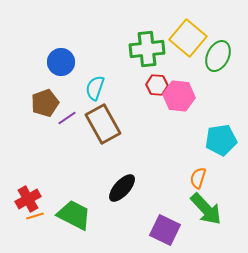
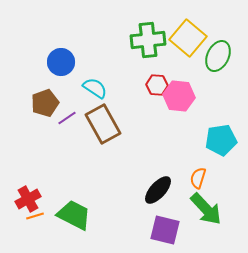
green cross: moved 1 px right, 9 px up
cyan semicircle: rotated 105 degrees clockwise
black ellipse: moved 36 px right, 2 px down
purple square: rotated 12 degrees counterclockwise
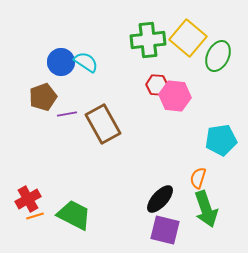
cyan semicircle: moved 9 px left, 26 px up
pink hexagon: moved 4 px left
brown pentagon: moved 2 px left, 6 px up
purple line: moved 4 px up; rotated 24 degrees clockwise
black ellipse: moved 2 px right, 9 px down
green arrow: rotated 24 degrees clockwise
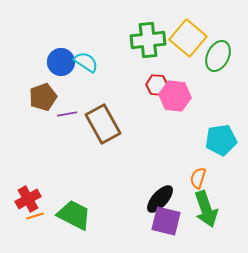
purple square: moved 1 px right, 9 px up
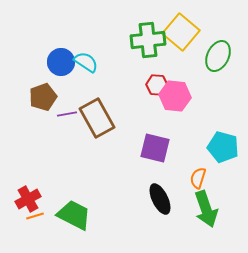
yellow square: moved 7 px left, 6 px up
brown rectangle: moved 6 px left, 6 px up
cyan pentagon: moved 2 px right, 7 px down; rotated 24 degrees clockwise
black ellipse: rotated 68 degrees counterclockwise
purple square: moved 11 px left, 73 px up
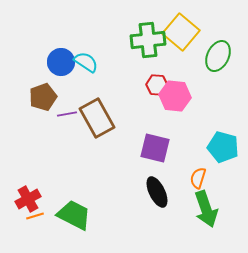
black ellipse: moved 3 px left, 7 px up
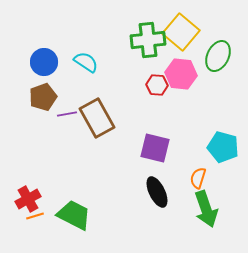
blue circle: moved 17 px left
pink hexagon: moved 6 px right, 22 px up
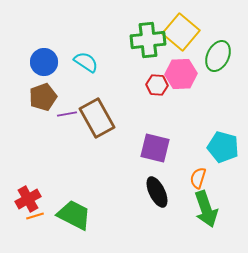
pink hexagon: rotated 8 degrees counterclockwise
